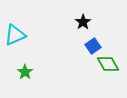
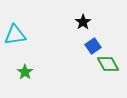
cyan triangle: rotated 15 degrees clockwise
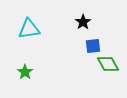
cyan triangle: moved 14 px right, 6 px up
blue square: rotated 28 degrees clockwise
